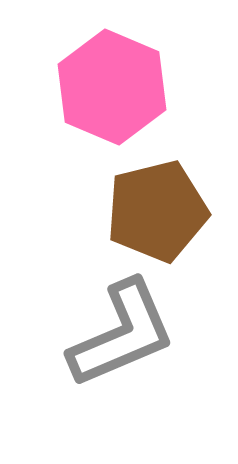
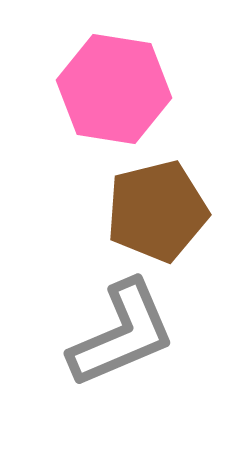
pink hexagon: moved 2 px right, 2 px down; rotated 14 degrees counterclockwise
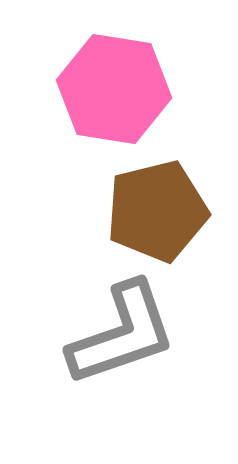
gray L-shape: rotated 4 degrees clockwise
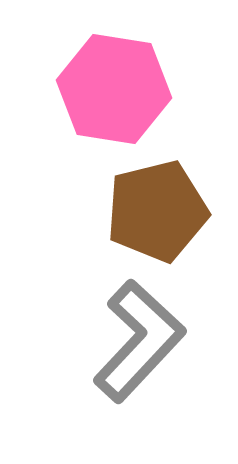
gray L-shape: moved 17 px right, 7 px down; rotated 28 degrees counterclockwise
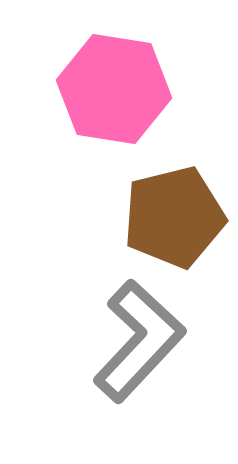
brown pentagon: moved 17 px right, 6 px down
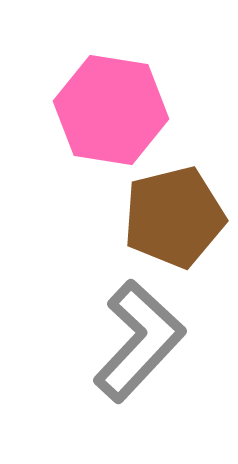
pink hexagon: moved 3 px left, 21 px down
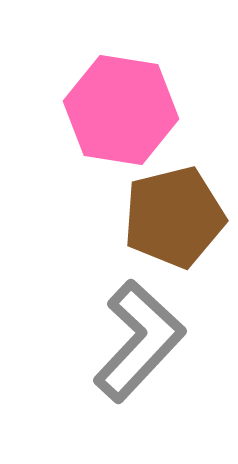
pink hexagon: moved 10 px right
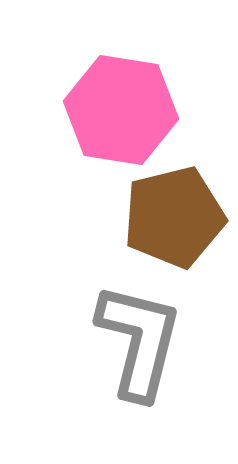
gray L-shape: rotated 29 degrees counterclockwise
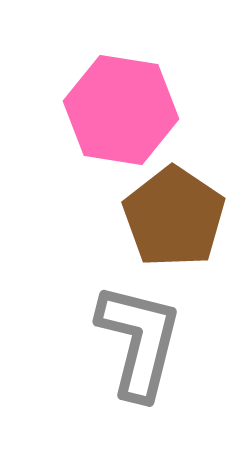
brown pentagon: rotated 24 degrees counterclockwise
